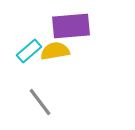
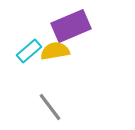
purple rectangle: rotated 18 degrees counterclockwise
gray line: moved 10 px right, 5 px down
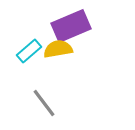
yellow semicircle: moved 3 px right, 2 px up
gray line: moved 6 px left, 4 px up
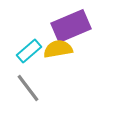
gray line: moved 16 px left, 15 px up
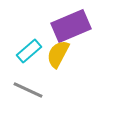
yellow semicircle: moved 5 px down; rotated 52 degrees counterclockwise
gray line: moved 2 px down; rotated 28 degrees counterclockwise
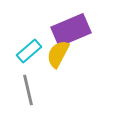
purple rectangle: moved 4 px down
gray line: rotated 52 degrees clockwise
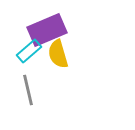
purple rectangle: moved 24 px left
yellow semicircle: rotated 44 degrees counterclockwise
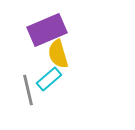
cyan rectangle: moved 20 px right, 28 px down
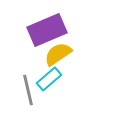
yellow semicircle: rotated 72 degrees clockwise
